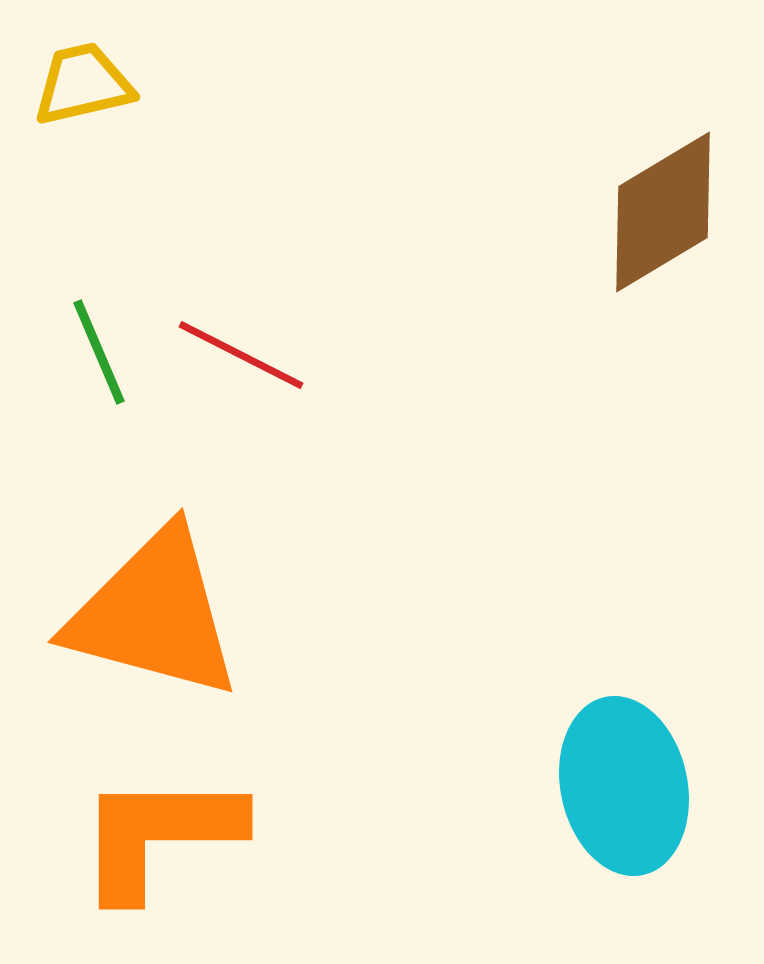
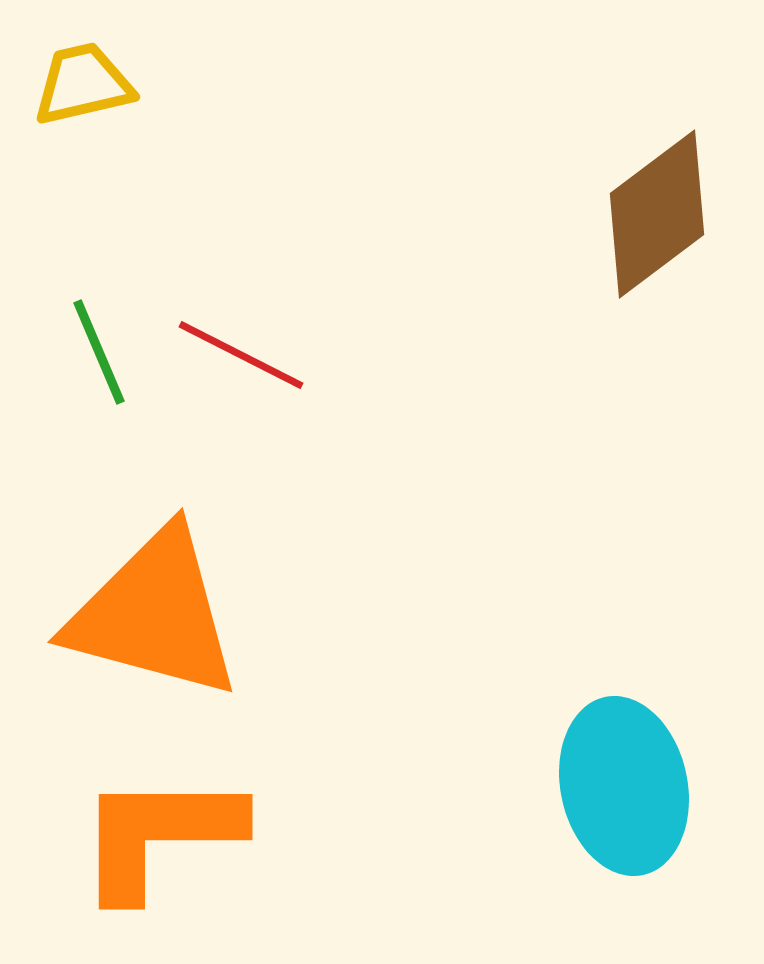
brown diamond: moved 6 px left, 2 px down; rotated 6 degrees counterclockwise
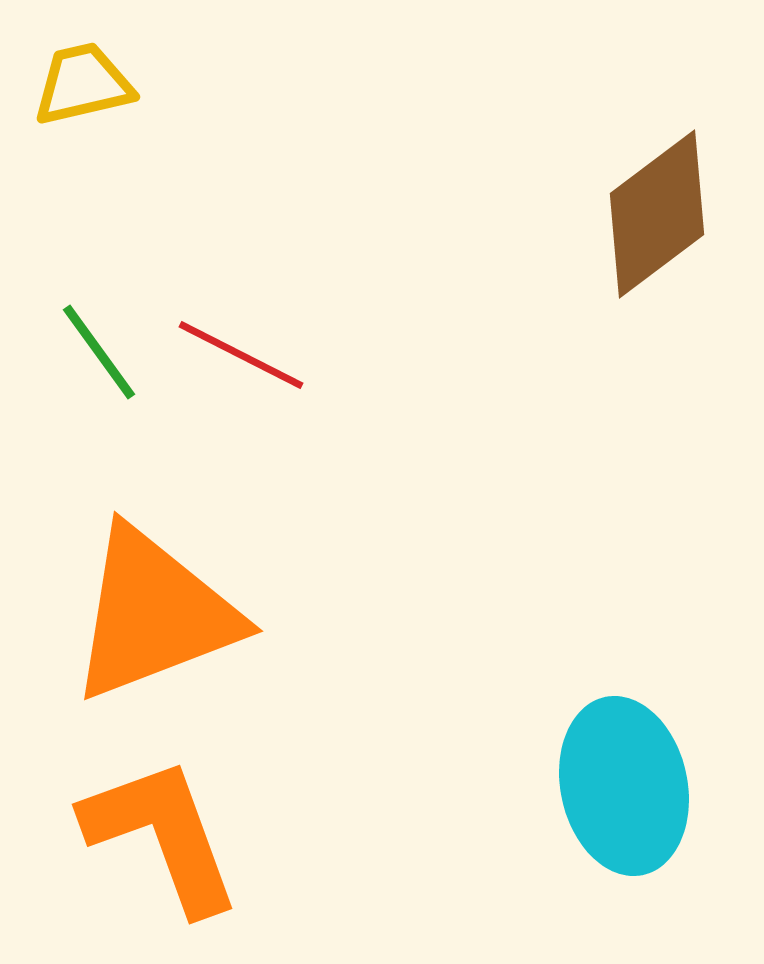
green line: rotated 13 degrees counterclockwise
orange triangle: rotated 36 degrees counterclockwise
orange L-shape: moved 3 px right; rotated 70 degrees clockwise
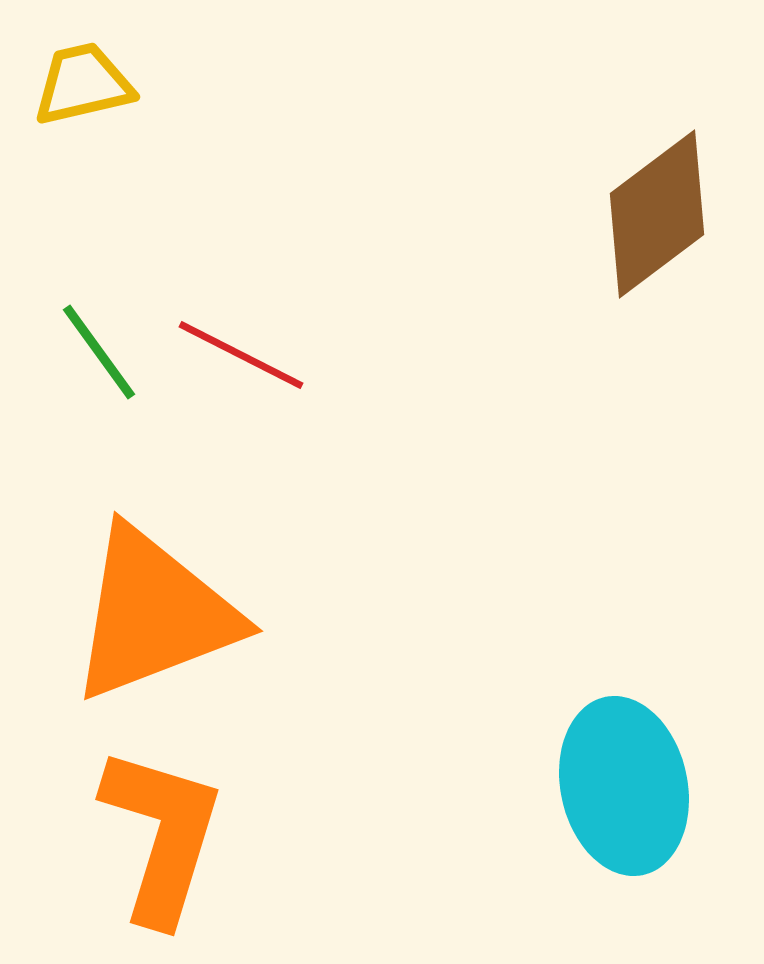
orange L-shape: rotated 37 degrees clockwise
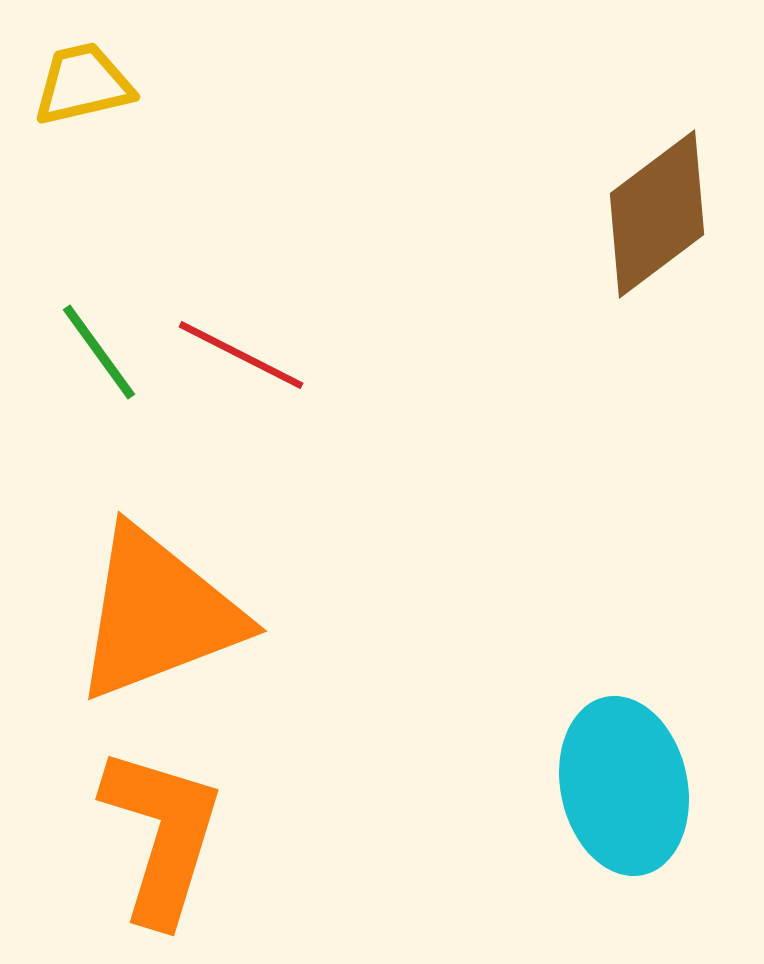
orange triangle: moved 4 px right
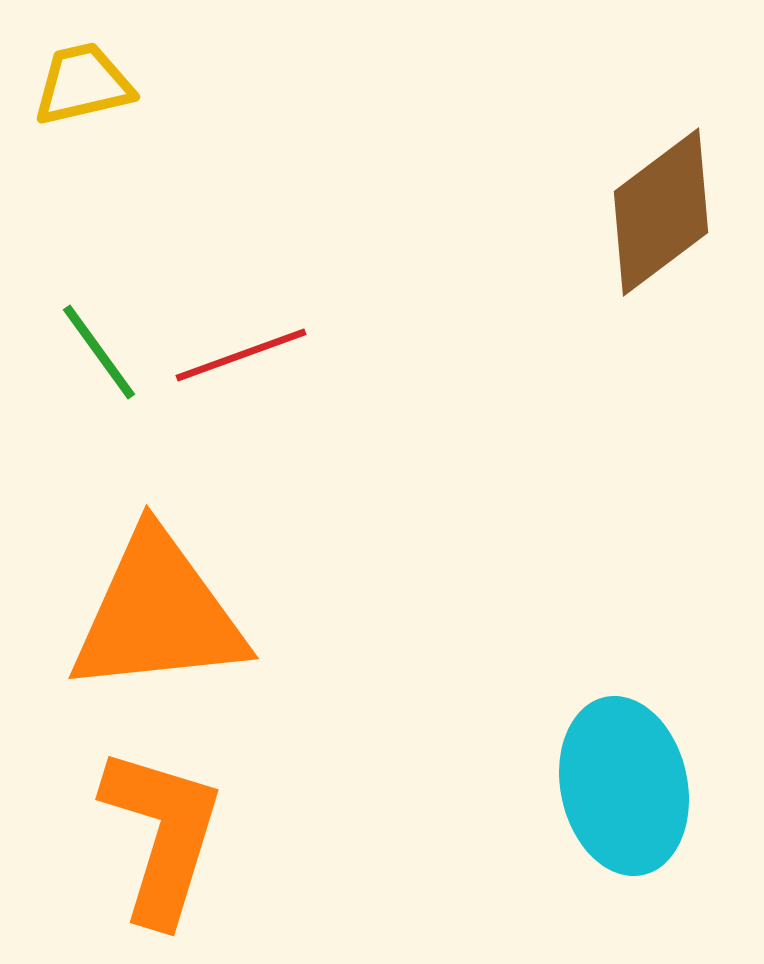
brown diamond: moved 4 px right, 2 px up
red line: rotated 47 degrees counterclockwise
orange triangle: rotated 15 degrees clockwise
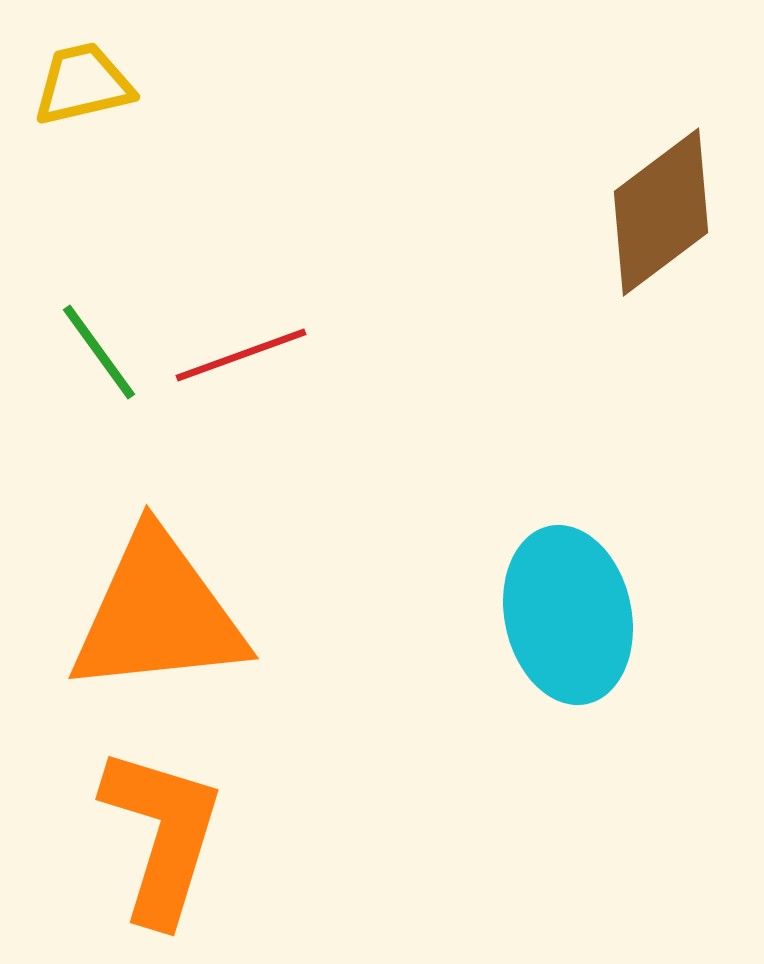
cyan ellipse: moved 56 px left, 171 px up
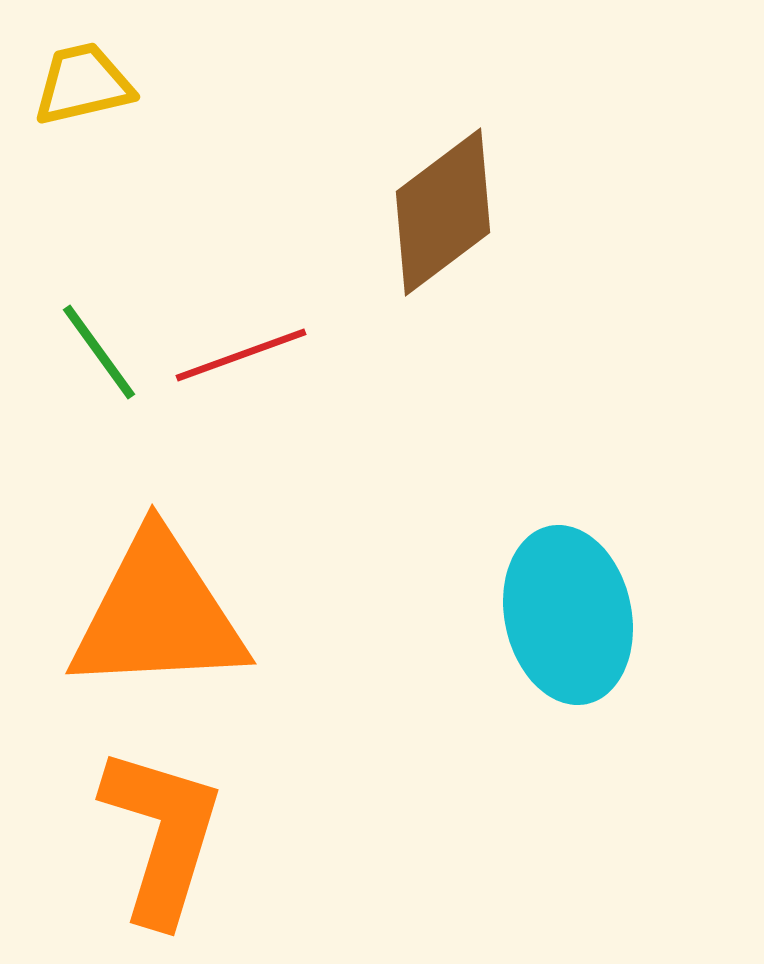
brown diamond: moved 218 px left
orange triangle: rotated 3 degrees clockwise
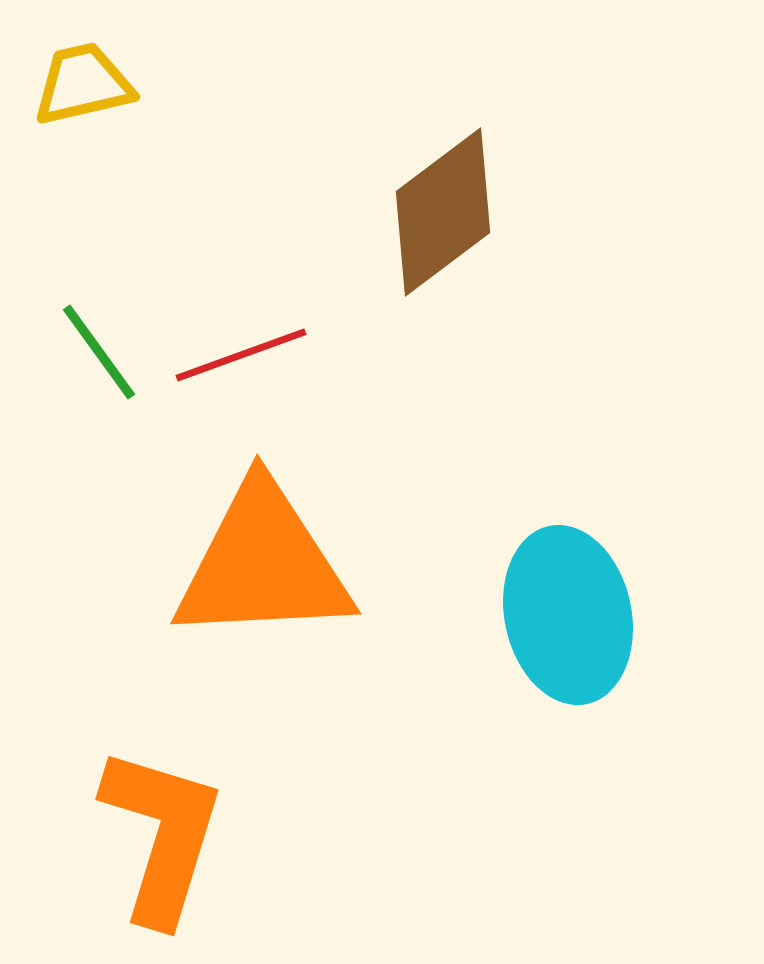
orange triangle: moved 105 px right, 50 px up
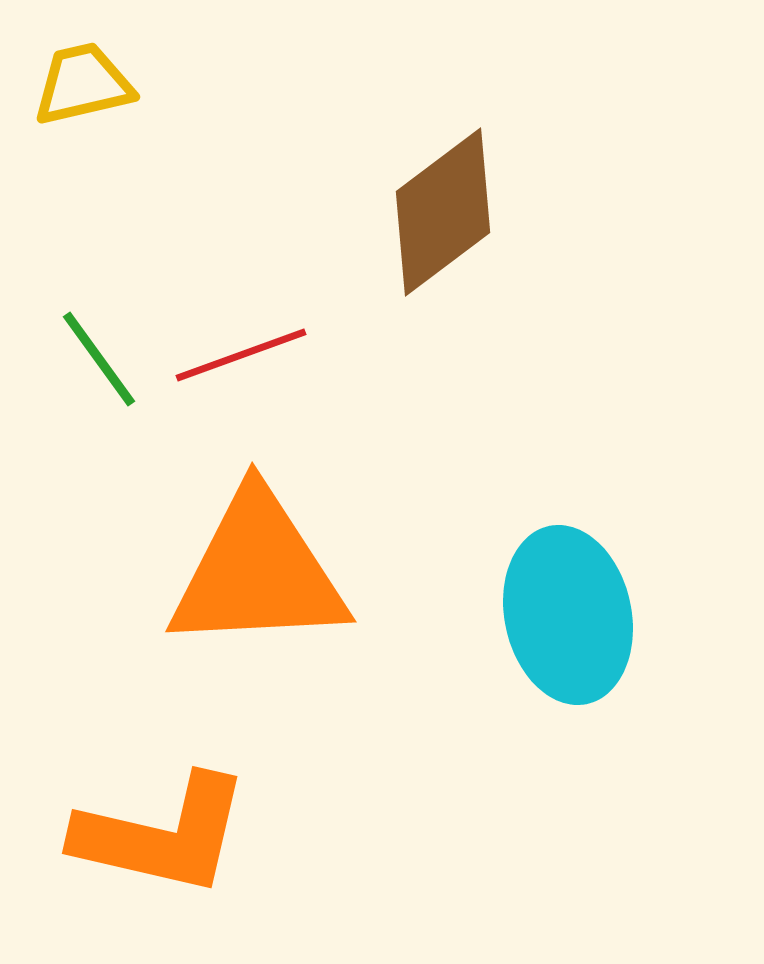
green line: moved 7 px down
orange triangle: moved 5 px left, 8 px down
orange L-shape: rotated 86 degrees clockwise
